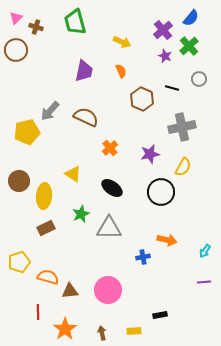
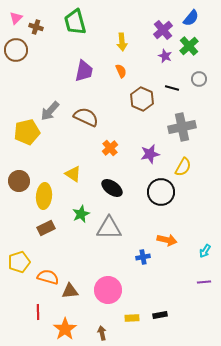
yellow arrow at (122, 42): rotated 60 degrees clockwise
yellow rectangle at (134, 331): moved 2 px left, 13 px up
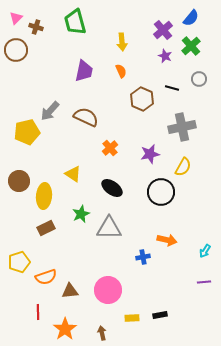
green cross at (189, 46): moved 2 px right
orange semicircle at (48, 277): moved 2 px left; rotated 145 degrees clockwise
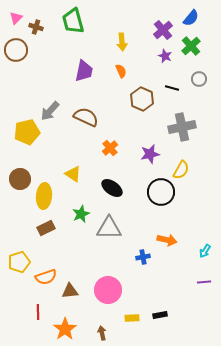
green trapezoid at (75, 22): moved 2 px left, 1 px up
yellow semicircle at (183, 167): moved 2 px left, 3 px down
brown circle at (19, 181): moved 1 px right, 2 px up
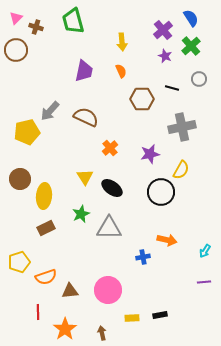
blue semicircle at (191, 18): rotated 72 degrees counterclockwise
brown hexagon at (142, 99): rotated 25 degrees counterclockwise
yellow triangle at (73, 174): moved 12 px right, 3 px down; rotated 24 degrees clockwise
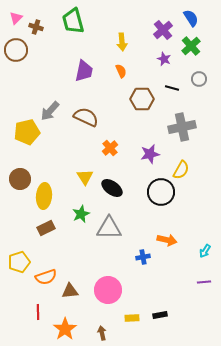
purple star at (165, 56): moved 1 px left, 3 px down
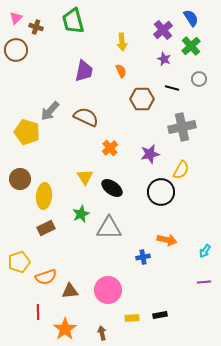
yellow pentagon at (27, 132): rotated 30 degrees clockwise
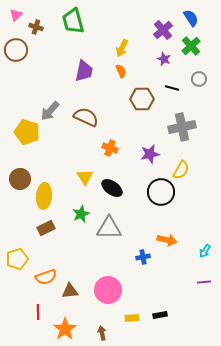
pink triangle at (16, 18): moved 3 px up
yellow arrow at (122, 42): moved 6 px down; rotated 30 degrees clockwise
orange cross at (110, 148): rotated 28 degrees counterclockwise
yellow pentagon at (19, 262): moved 2 px left, 3 px up
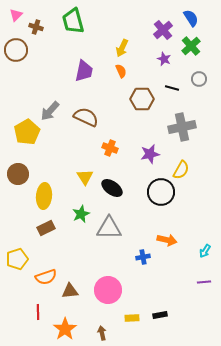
yellow pentagon at (27, 132): rotated 25 degrees clockwise
brown circle at (20, 179): moved 2 px left, 5 px up
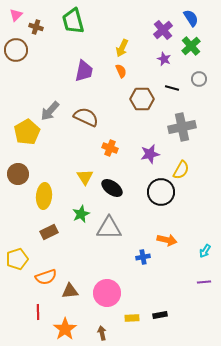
brown rectangle at (46, 228): moved 3 px right, 4 px down
pink circle at (108, 290): moved 1 px left, 3 px down
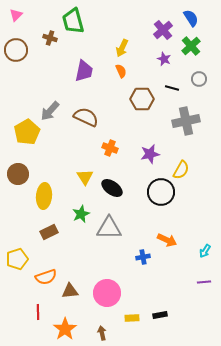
brown cross at (36, 27): moved 14 px right, 11 px down
gray cross at (182, 127): moved 4 px right, 6 px up
orange arrow at (167, 240): rotated 12 degrees clockwise
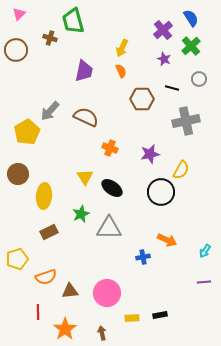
pink triangle at (16, 15): moved 3 px right, 1 px up
